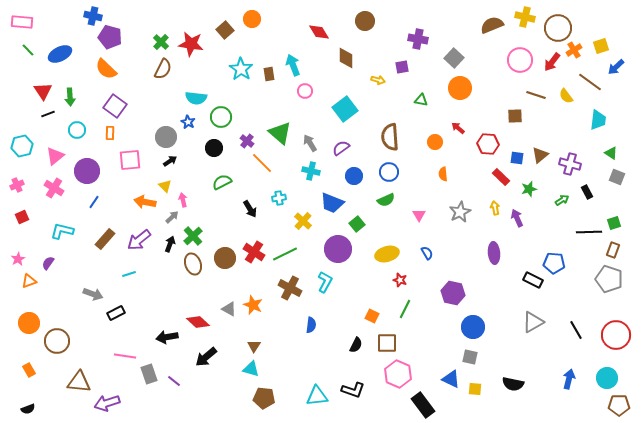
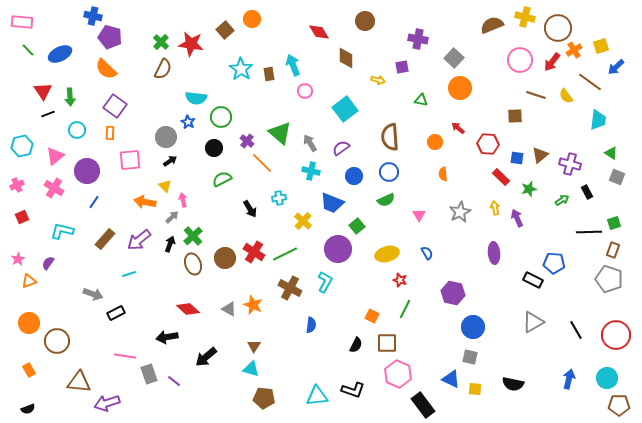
green semicircle at (222, 182): moved 3 px up
green square at (357, 224): moved 2 px down
red diamond at (198, 322): moved 10 px left, 13 px up
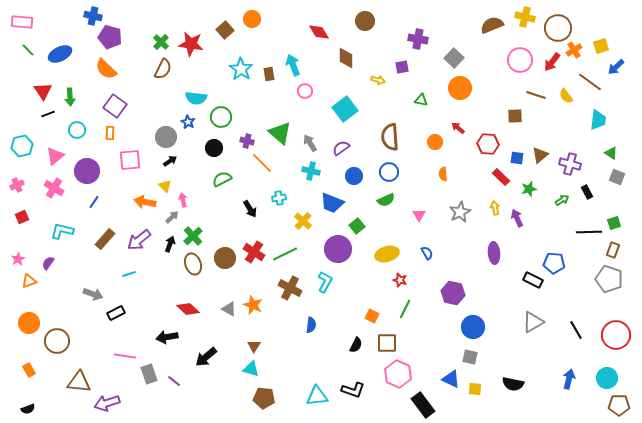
purple cross at (247, 141): rotated 24 degrees counterclockwise
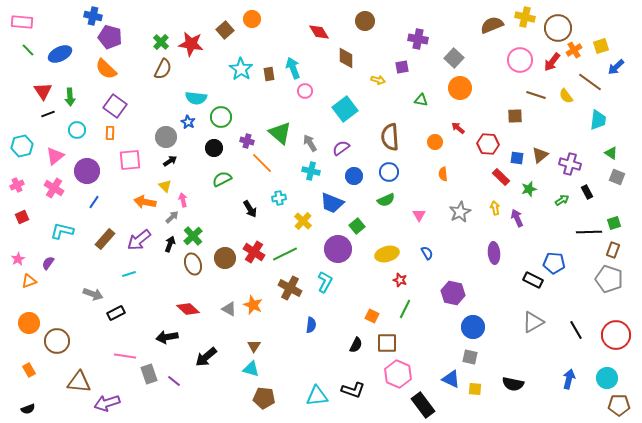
cyan arrow at (293, 65): moved 3 px down
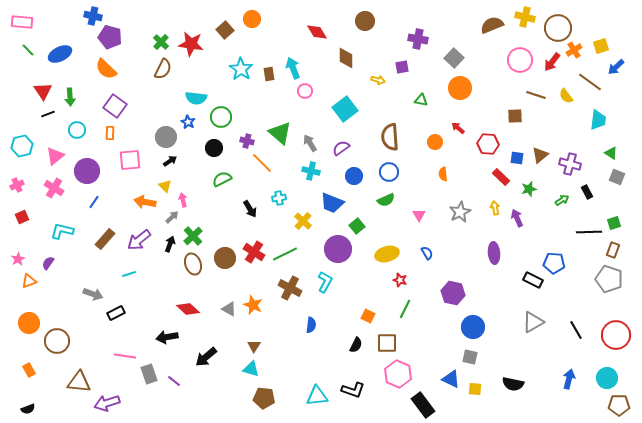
red diamond at (319, 32): moved 2 px left
orange square at (372, 316): moved 4 px left
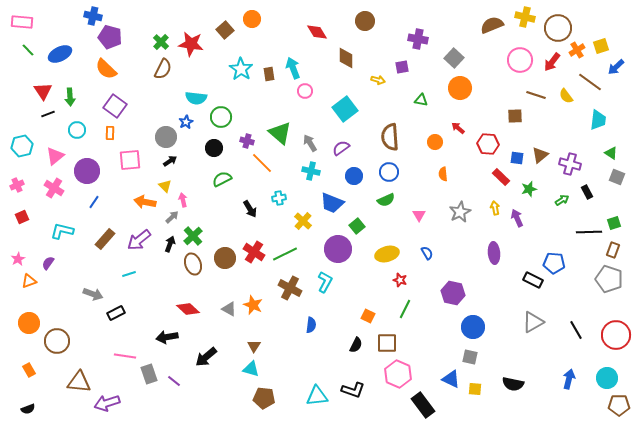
orange cross at (574, 50): moved 3 px right
blue star at (188, 122): moved 2 px left; rotated 16 degrees clockwise
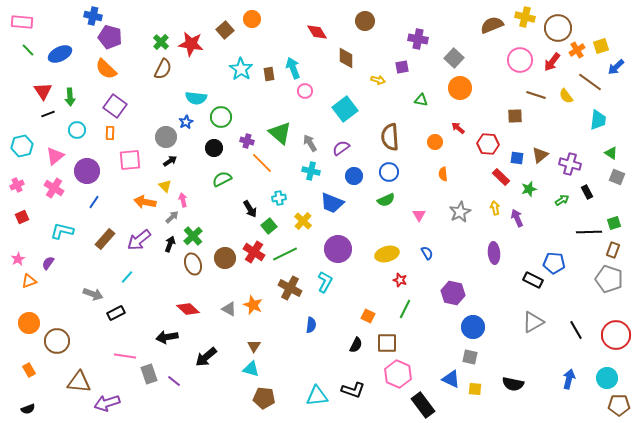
green square at (357, 226): moved 88 px left
cyan line at (129, 274): moved 2 px left, 3 px down; rotated 32 degrees counterclockwise
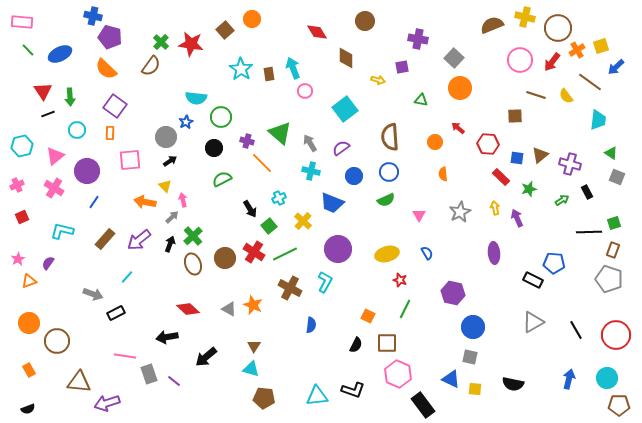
brown semicircle at (163, 69): moved 12 px left, 3 px up; rotated 10 degrees clockwise
cyan cross at (279, 198): rotated 16 degrees counterclockwise
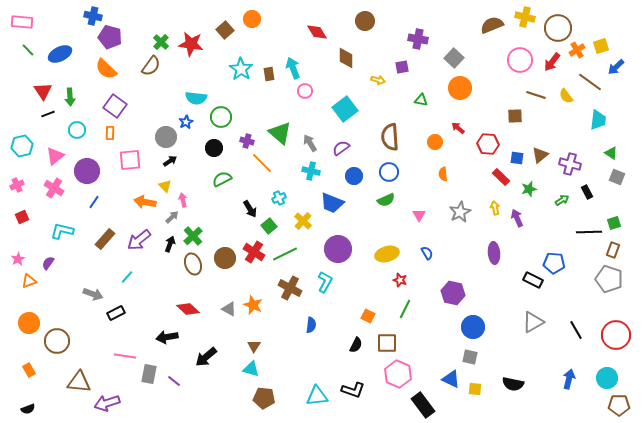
gray rectangle at (149, 374): rotated 30 degrees clockwise
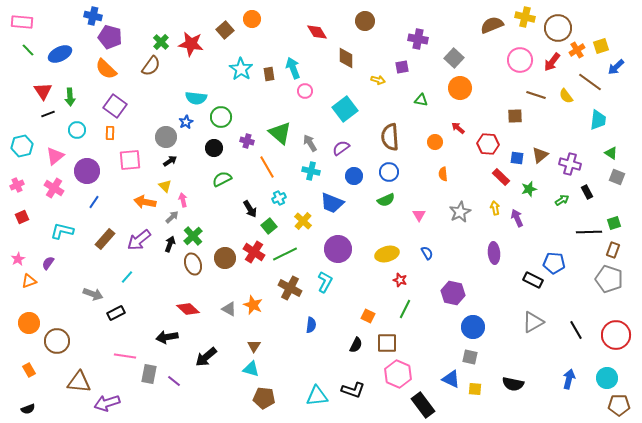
orange line at (262, 163): moved 5 px right, 4 px down; rotated 15 degrees clockwise
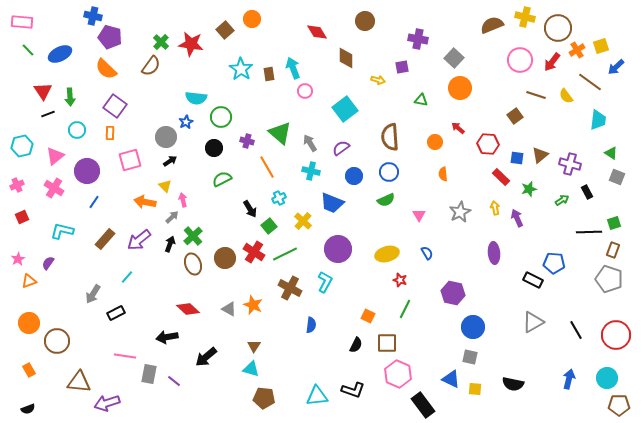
brown square at (515, 116): rotated 35 degrees counterclockwise
pink square at (130, 160): rotated 10 degrees counterclockwise
gray arrow at (93, 294): rotated 102 degrees clockwise
